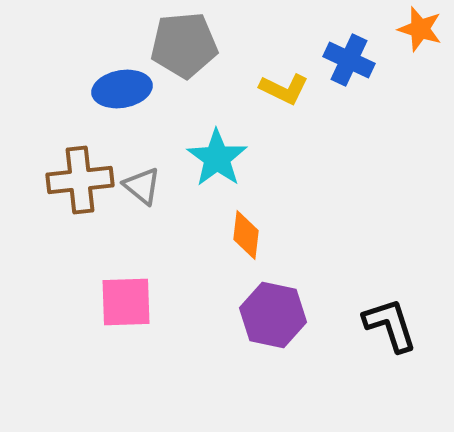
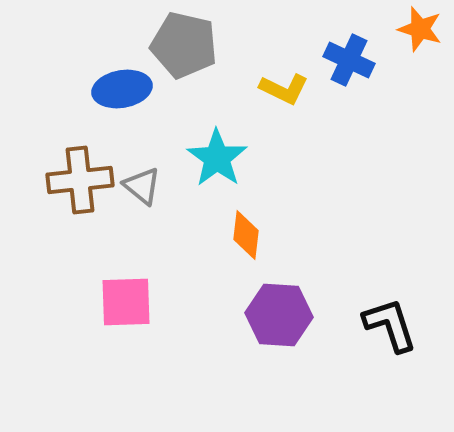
gray pentagon: rotated 18 degrees clockwise
purple hexagon: moved 6 px right; rotated 8 degrees counterclockwise
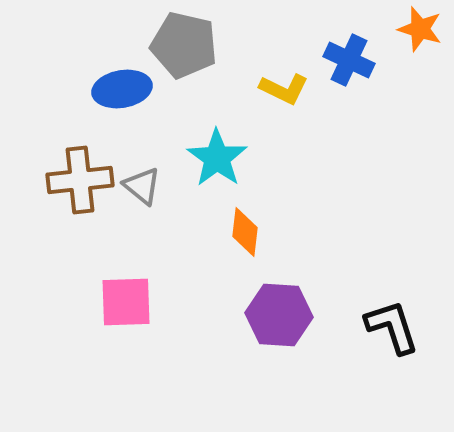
orange diamond: moved 1 px left, 3 px up
black L-shape: moved 2 px right, 2 px down
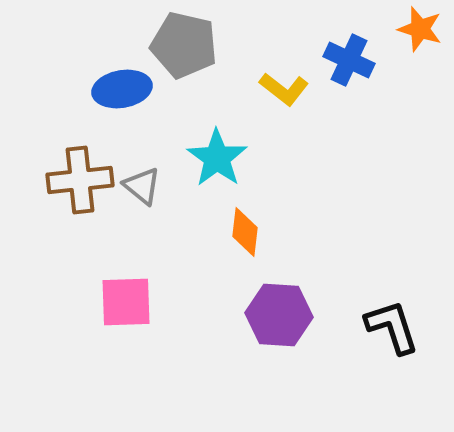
yellow L-shape: rotated 12 degrees clockwise
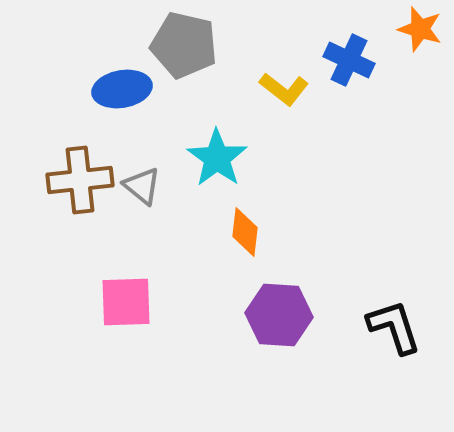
black L-shape: moved 2 px right
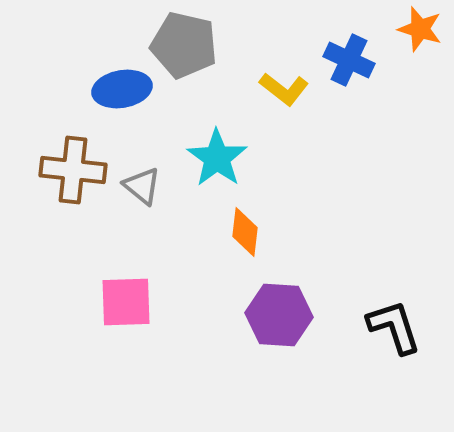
brown cross: moved 7 px left, 10 px up; rotated 12 degrees clockwise
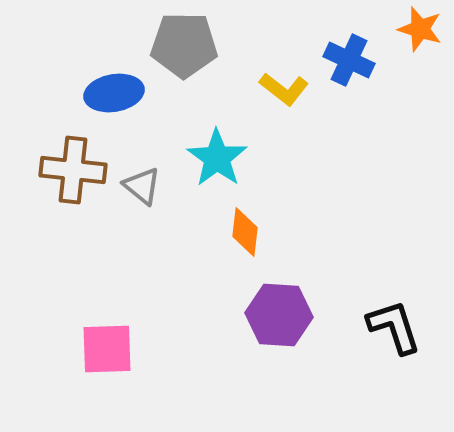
gray pentagon: rotated 12 degrees counterclockwise
blue ellipse: moved 8 px left, 4 px down
pink square: moved 19 px left, 47 px down
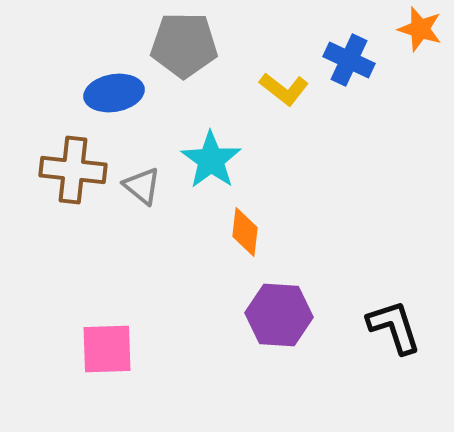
cyan star: moved 6 px left, 2 px down
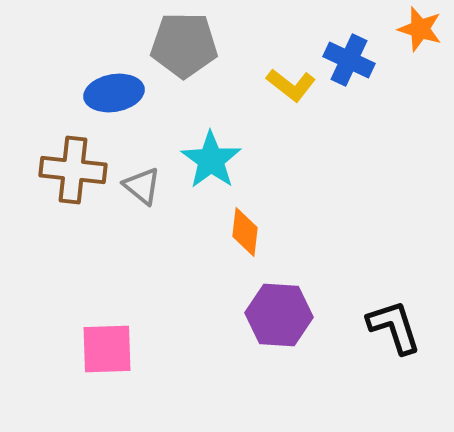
yellow L-shape: moved 7 px right, 4 px up
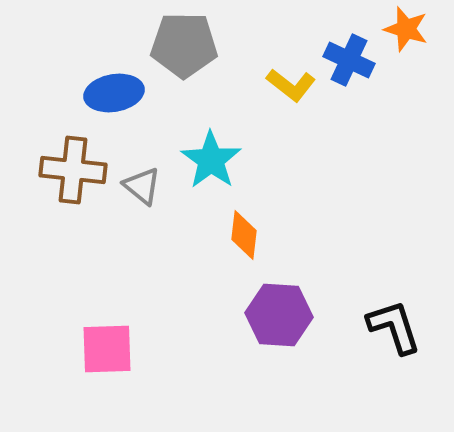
orange star: moved 14 px left
orange diamond: moved 1 px left, 3 px down
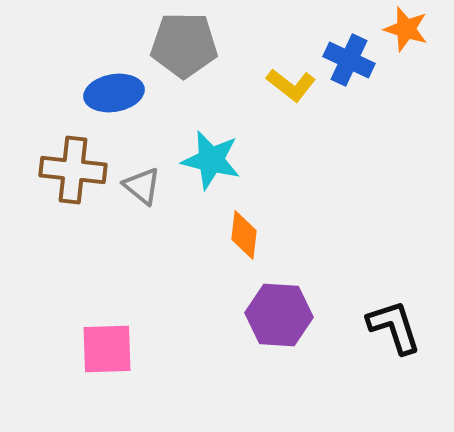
cyan star: rotated 22 degrees counterclockwise
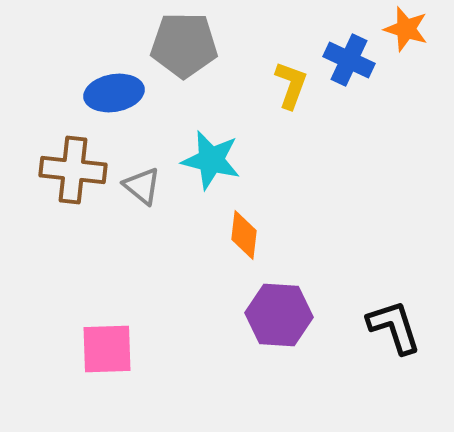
yellow L-shape: rotated 108 degrees counterclockwise
